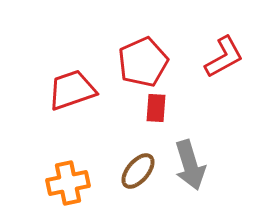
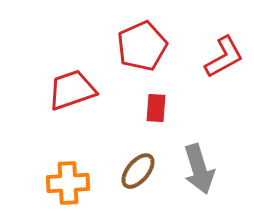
red pentagon: moved 1 px left, 16 px up
gray arrow: moved 9 px right, 4 px down
orange cross: rotated 9 degrees clockwise
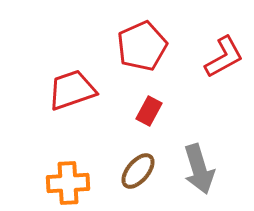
red rectangle: moved 7 px left, 3 px down; rotated 24 degrees clockwise
